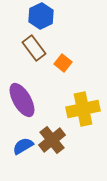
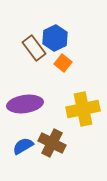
blue hexagon: moved 14 px right, 22 px down
purple ellipse: moved 3 px right, 4 px down; rotated 68 degrees counterclockwise
brown cross: moved 3 px down; rotated 24 degrees counterclockwise
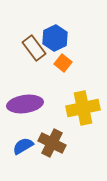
yellow cross: moved 1 px up
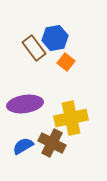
blue hexagon: rotated 15 degrees clockwise
orange square: moved 3 px right, 1 px up
yellow cross: moved 12 px left, 10 px down
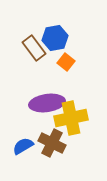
purple ellipse: moved 22 px right, 1 px up
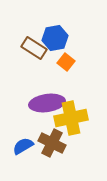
brown rectangle: rotated 20 degrees counterclockwise
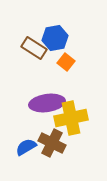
blue semicircle: moved 3 px right, 1 px down
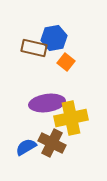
blue hexagon: moved 1 px left
brown rectangle: rotated 20 degrees counterclockwise
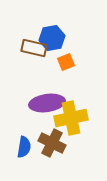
blue hexagon: moved 2 px left
orange square: rotated 30 degrees clockwise
blue semicircle: moved 2 px left; rotated 130 degrees clockwise
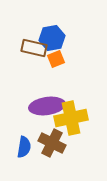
orange square: moved 10 px left, 3 px up
purple ellipse: moved 3 px down
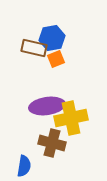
brown cross: rotated 12 degrees counterclockwise
blue semicircle: moved 19 px down
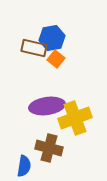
orange square: rotated 30 degrees counterclockwise
yellow cross: moved 4 px right; rotated 8 degrees counterclockwise
brown cross: moved 3 px left, 5 px down
